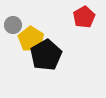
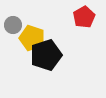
yellow pentagon: moved 1 px right, 1 px up; rotated 15 degrees counterclockwise
black pentagon: rotated 12 degrees clockwise
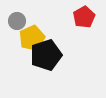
gray circle: moved 4 px right, 4 px up
yellow pentagon: rotated 30 degrees clockwise
